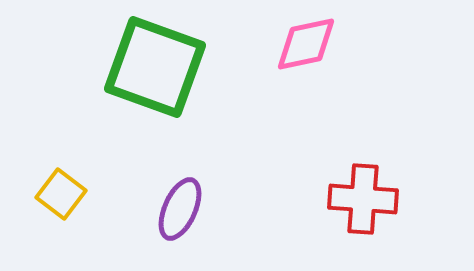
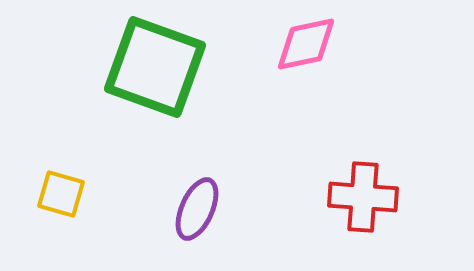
yellow square: rotated 21 degrees counterclockwise
red cross: moved 2 px up
purple ellipse: moved 17 px right
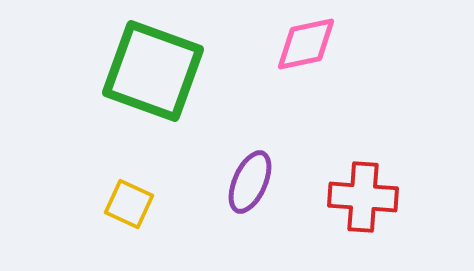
green square: moved 2 px left, 4 px down
yellow square: moved 68 px right, 10 px down; rotated 9 degrees clockwise
purple ellipse: moved 53 px right, 27 px up
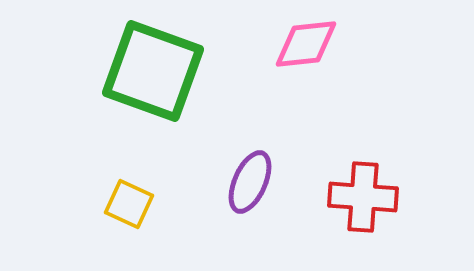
pink diamond: rotated 6 degrees clockwise
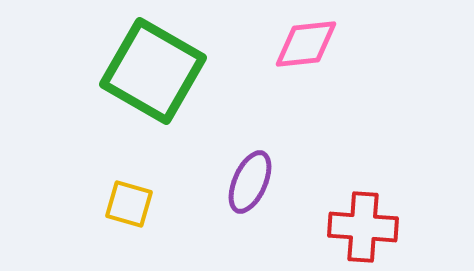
green square: rotated 10 degrees clockwise
red cross: moved 30 px down
yellow square: rotated 9 degrees counterclockwise
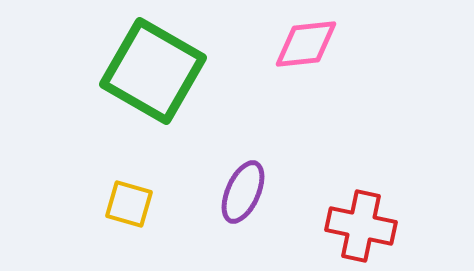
purple ellipse: moved 7 px left, 10 px down
red cross: moved 2 px left, 1 px up; rotated 8 degrees clockwise
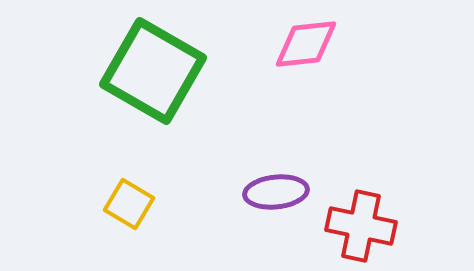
purple ellipse: moved 33 px right; rotated 60 degrees clockwise
yellow square: rotated 15 degrees clockwise
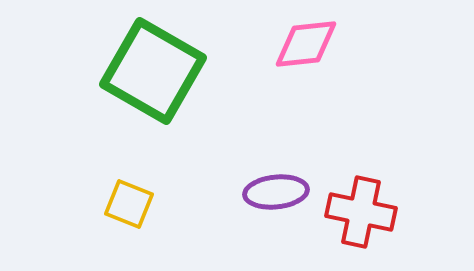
yellow square: rotated 9 degrees counterclockwise
red cross: moved 14 px up
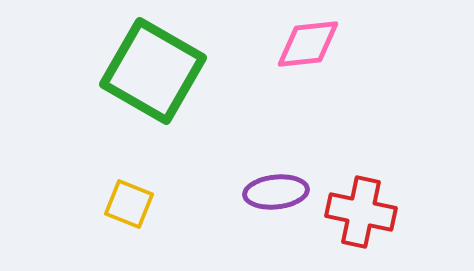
pink diamond: moved 2 px right
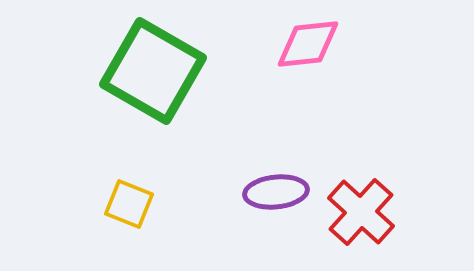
red cross: rotated 30 degrees clockwise
